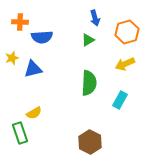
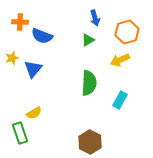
blue semicircle: moved 1 px up; rotated 25 degrees clockwise
yellow arrow: moved 5 px left, 4 px up
blue triangle: rotated 36 degrees counterclockwise
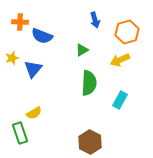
blue arrow: moved 2 px down
green triangle: moved 6 px left, 10 px down
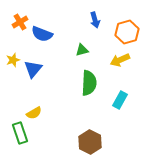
orange cross: rotated 35 degrees counterclockwise
blue semicircle: moved 2 px up
green triangle: rotated 16 degrees clockwise
yellow star: moved 1 px right, 2 px down
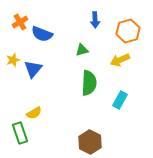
blue arrow: rotated 14 degrees clockwise
orange hexagon: moved 1 px right, 1 px up
